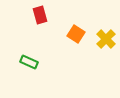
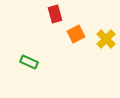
red rectangle: moved 15 px right, 1 px up
orange square: rotated 30 degrees clockwise
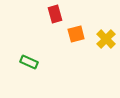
orange square: rotated 12 degrees clockwise
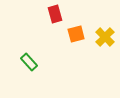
yellow cross: moved 1 px left, 2 px up
green rectangle: rotated 24 degrees clockwise
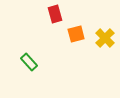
yellow cross: moved 1 px down
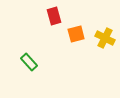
red rectangle: moved 1 px left, 2 px down
yellow cross: rotated 18 degrees counterclockwise
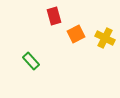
orange square: rotated 12 degrees counterclockwise
green rectangle: moved 2 px right, 1 px up
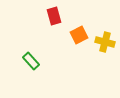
orange square: moved 3 px right, 1 px down
yellow cross: moved 4 px down; rotated 12 degrees counterclockwise
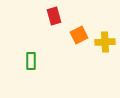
yellow cross: rotated 18 degrees counterclockwise
green rectangle: rotated 42 degrees clockwise
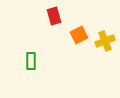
yellow cross: moved 1 px up; rotated 18 degrees counterclockwise
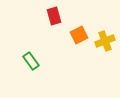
green rectangle: rotated 36 degrees counterclockwise
